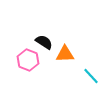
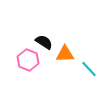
cyan line: moved 2 px left, 7 px up
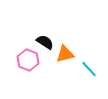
black semicircle: moved 1 px right
orange triangle: rotated 12 degrees counterclockwise
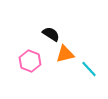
black semicircle: moved 6 px right, 8 px up
pink hexagon: moved 2 px right, 1 px down
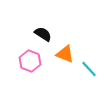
black semicircle: moved 8 px left
orange triangle: rotated 36 degrees clockwise
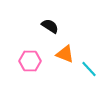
black semicircle: moved 7 px right, 8 px up
pink hexagon: rotated 20 degrees counterclockwise
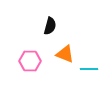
black semicircle: rotated 72 degrees clockwise
cyan line: rotated 48 degrees counterclockwise
